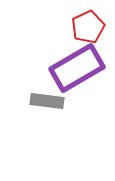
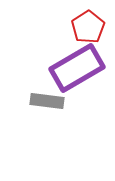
red pentagon: rotated 8 degrees counterclockwise
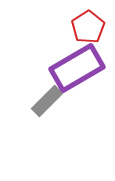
gray rectangle: rotated 52 degrees counterclockwise
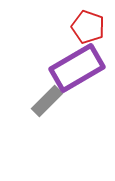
red pentagon: rotated 20 degrees counterclockwise
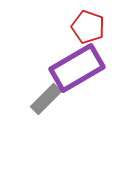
gray rectangle: moved 1 px left, 2 px up
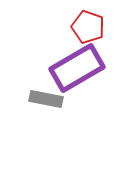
gray rectangle: rotated 56 degrees clockwise
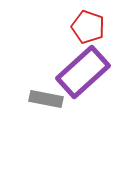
purple rectangle: moved 6 px right, 4 px down; rotated 12 degrees counterclockwise
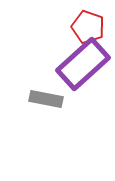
purple rectangle: moved 8 px up
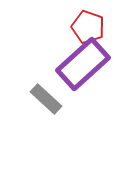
gray rectangle: rotated 32 degrees clockwise
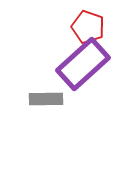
gray rectangle: rotated 44 degrees counterclockwise
